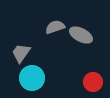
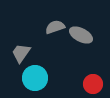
cyan circle: moved 3 px right
red circle: moved 2 px down
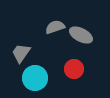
red circle: moved 19 px left, 15 px up
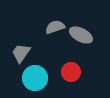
red circle: moved 3 px left, 3 px down
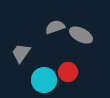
red circle: moved 3 px left
cyan circle: moved 9 px right, 2 px down
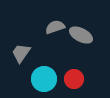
red circle: moved 6 px right, 7 px down
cyan circle: moved 1 px up
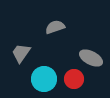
gray ellipse: moved 10 px right, 23 px down
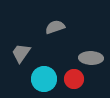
gray ellipse: rotated 25 degrees counterclockwise
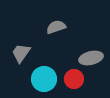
gray semicircle: moved 1 px right
gray ellipse: rotated 15 degrees counterclockwise
